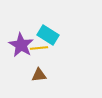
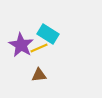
cyan rectangle: moved 1 px up
yellow line: rotated 18 degrees counterclockwise
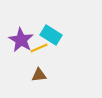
cyan rectangle: moved 3 px right, 1 px down
purple star: moved 5 px up
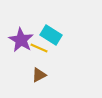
yellow line: rotated 48 degrees clockwise
brown triangle: rotated 21 degrees counterclockwise
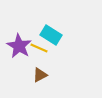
purple star: moved 2 px left, 6 px down
brown triangle: moved 1 px right
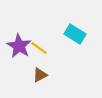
cyan rectangle: moved 24 px right, 1 px up
yellow line: rotated 12 degrees clockwise
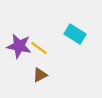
purple star: rotated 20 degrees counterclockwise
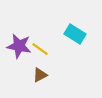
yellow line: moved 1 px right, 1 px down
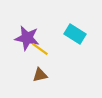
purple star: moved 8 px right, 8 px up
brown triangle: rotated 14 degrees clockwise
